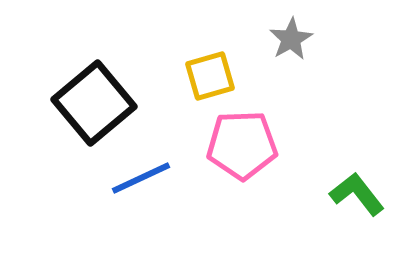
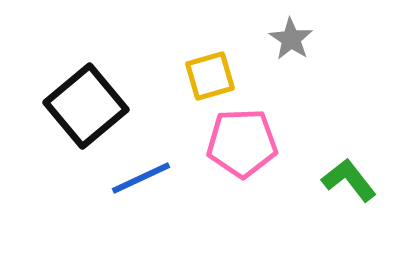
gray star: rotated 9 degrees counterclockwise
black square: moved 8 px left, 3 px down
pink pentagon: moved 2 px up
green L-shape: moved 8 px left, 14 px up
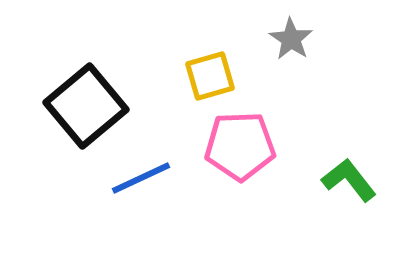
pink pentagon: moved 2 px left, 3 px down
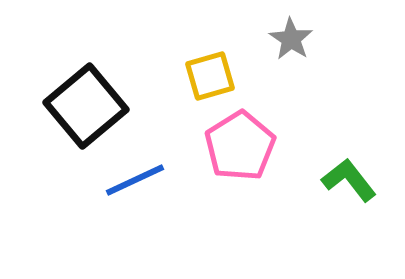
pink pentagon: rotated 30 degrees counterclockwise
blue line: moved 6 px left, 2 px down
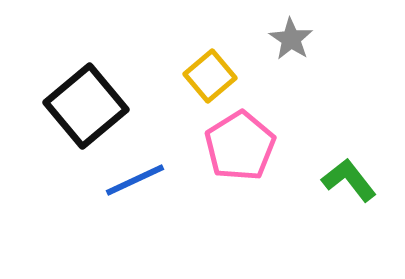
yellow square: rotated 24 degrees counterclockwise
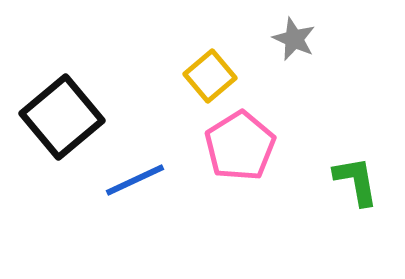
gray star: moved 3 px right; rotated 9 degrees counterclockwise
black square: moved 24 px left, 11 px down
green L-shape: moved 7 px right, 1 px down; rotated 28 degrees clockwise
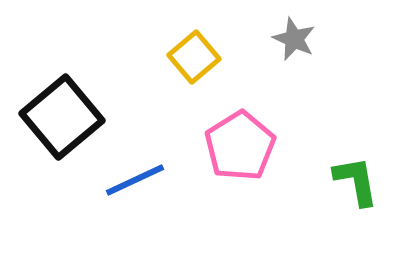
yellow square: moved 16 px left, 19 px up
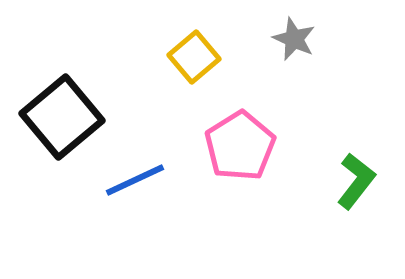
green L-shape: rotated 48 degrees clockwise
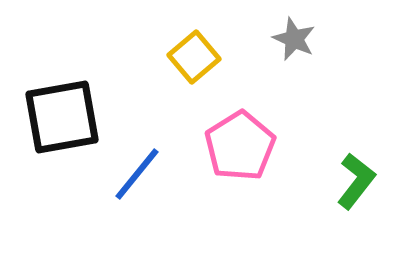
black square: rotated 30 degrees clockwise
blue line: moved 2 px right, 6 px up; rotated 26 degrees counterclockwise
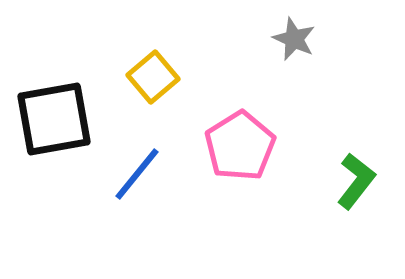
yellow square: moved 41 px left, 20 px down
black square: moved 8 px left, 2 px down
